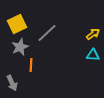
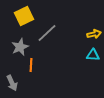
yellow square: moved 7 px right, 8 px up
yellow arrow: moved 1 px right; rotated 24 degrees clockwise
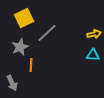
yellow square: moved 2 px down
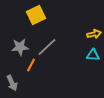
yellow square: moved 12 px right, 3 px up
gray line: moved 14 px down
gray star: rotated 18 degrees clockwise
orange line: rotated 24 degrees clockwise
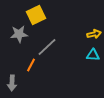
gray star: moved 1 px left, 13 px up
gray arrow: rotated 28 degrees clockwise
